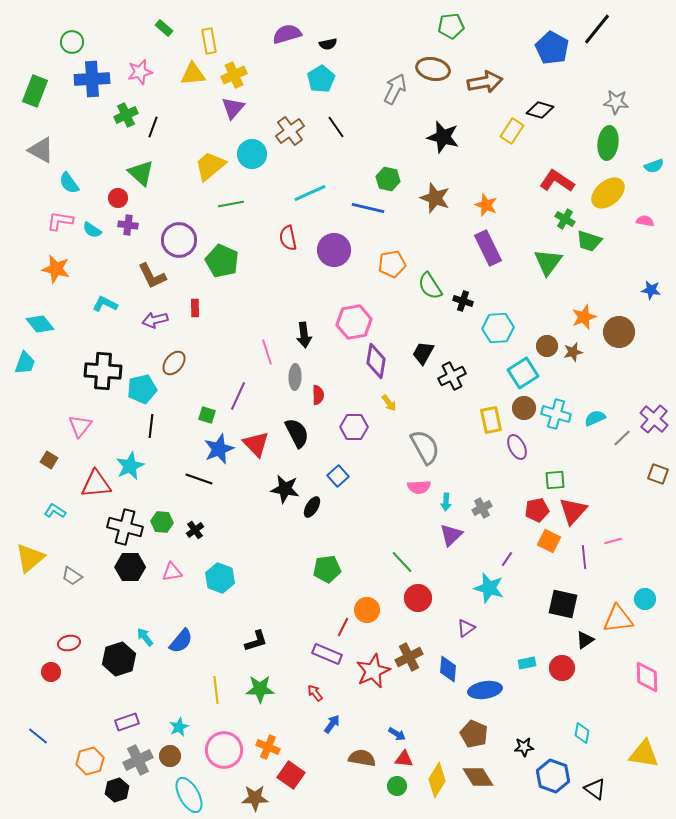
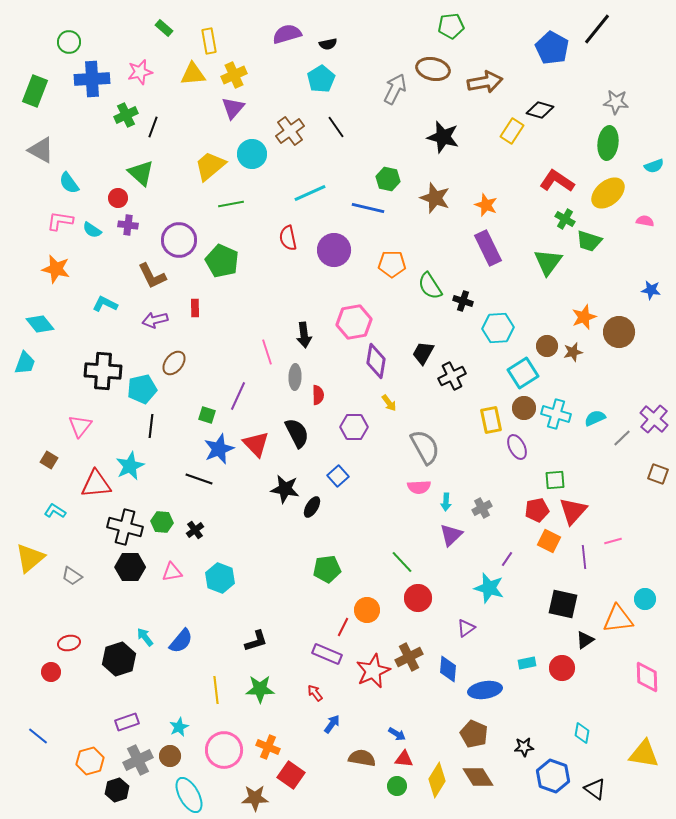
green circle at (72, 42): moved 3 px left
orange pentagon at (392, 264): rotated 12 degrees clockwise
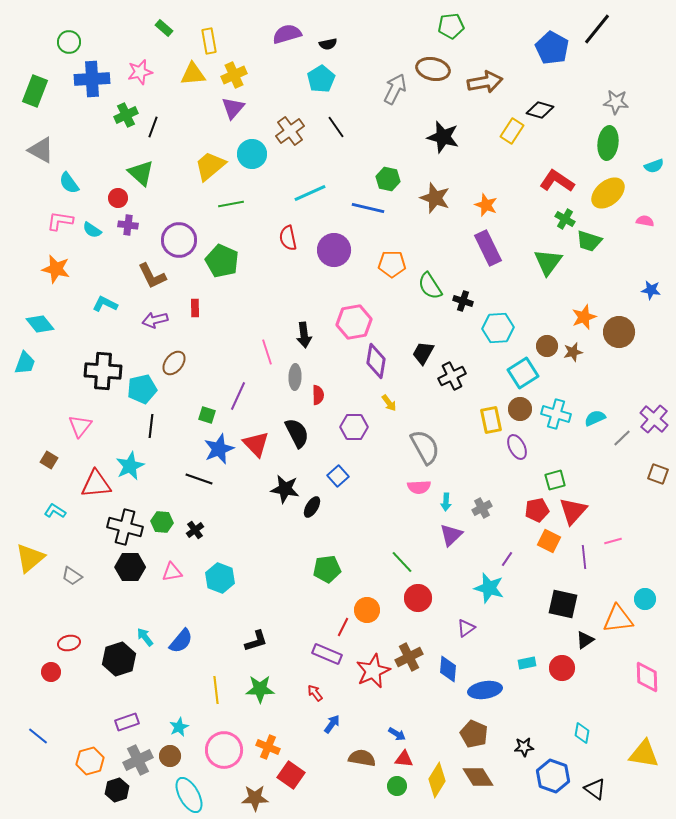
brown circle at (524, 408): moved 4 px left, 1 px down
green square at (555, 480): rotated 10 degrees counterclockwise
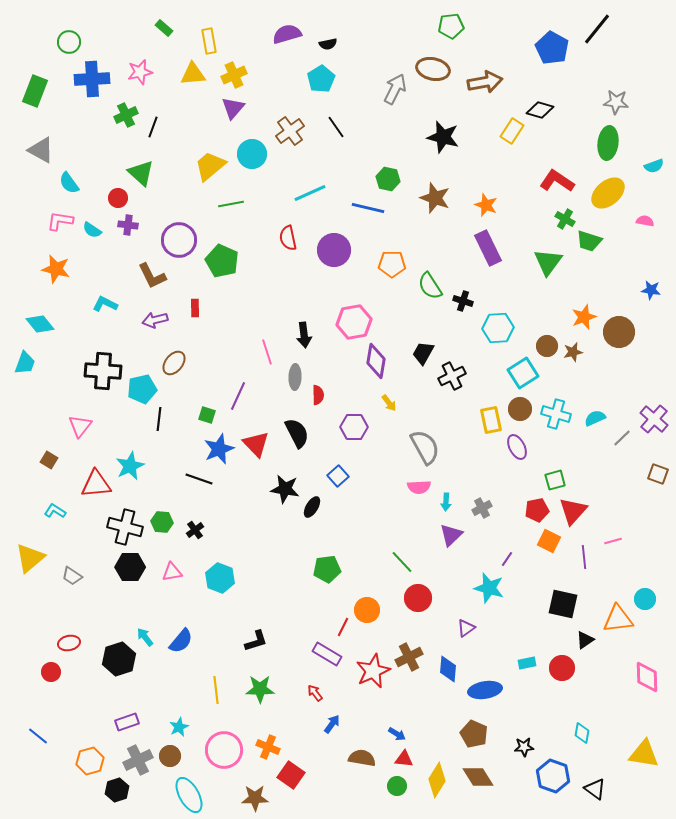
black line at (151, 426): moved 8 px right, 7 px up
purple rectangle at (327, 654): rotated 8 degrees clockwise
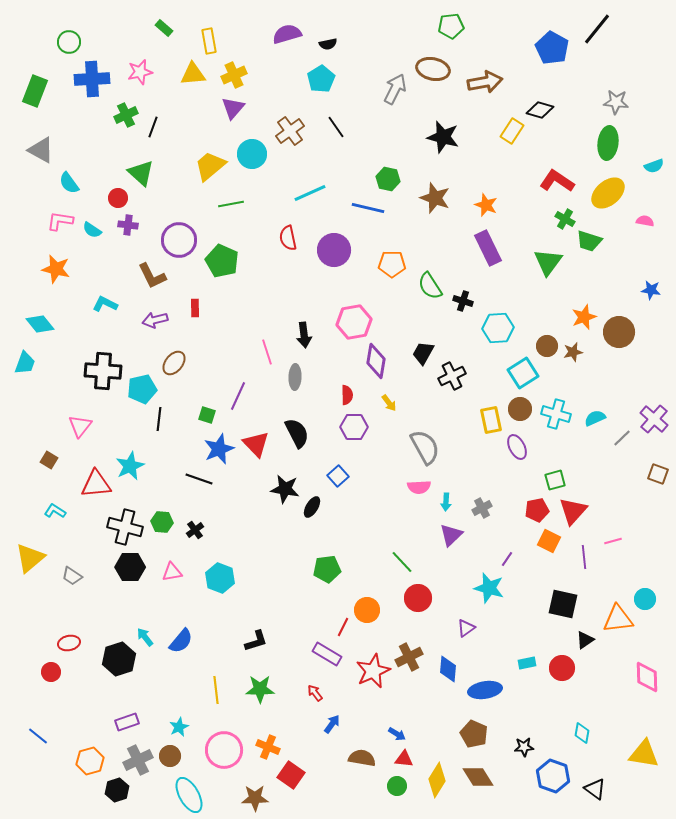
red semicircle at (318, 395): moved 29 px right
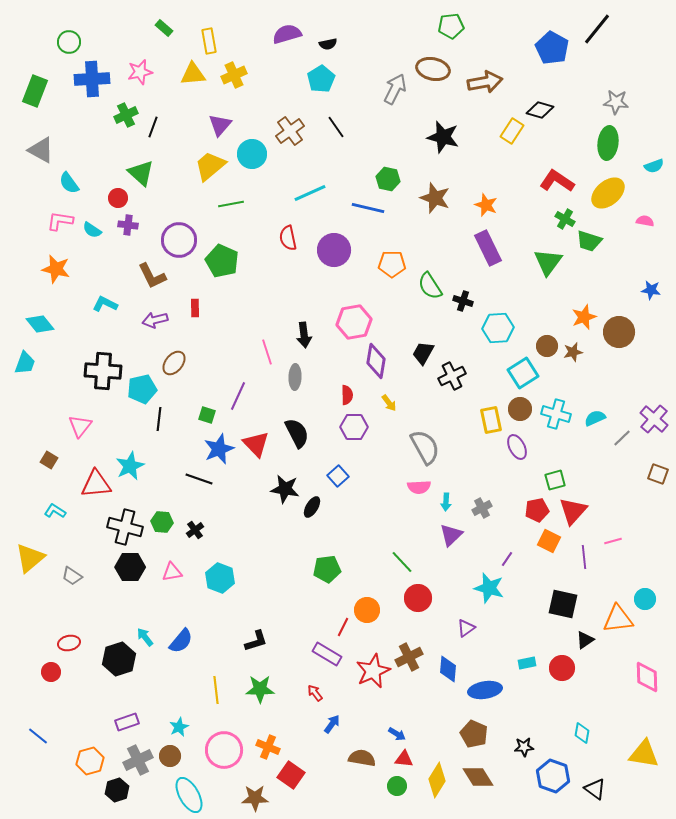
purple triangle at (233, 108): moved 13 px left, 17 px down
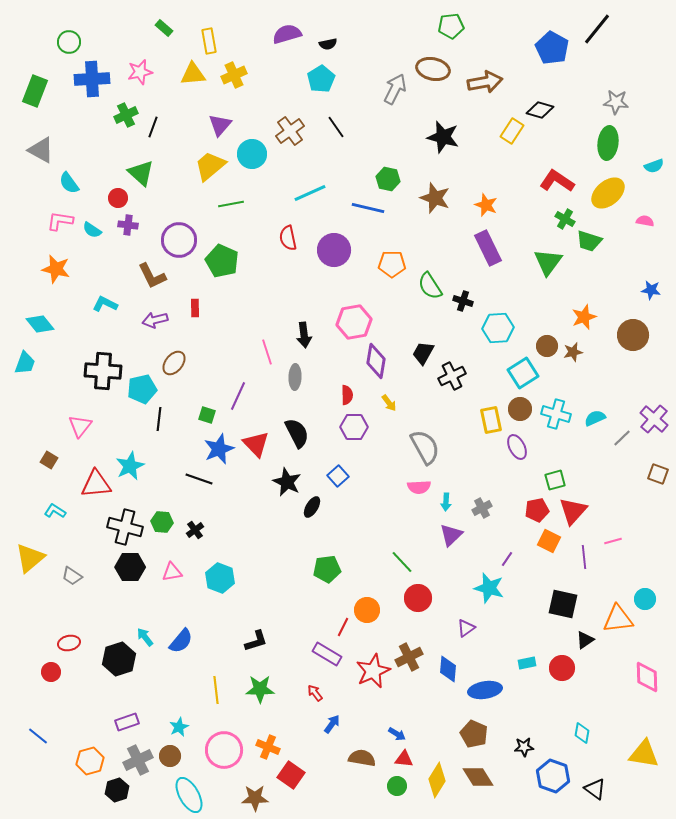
brown circle at (619, 332): moved 14 px right, 3 px down
black star at (285, 489): moved 2 px right, 7 px up; rotated 16 degrees clockwise
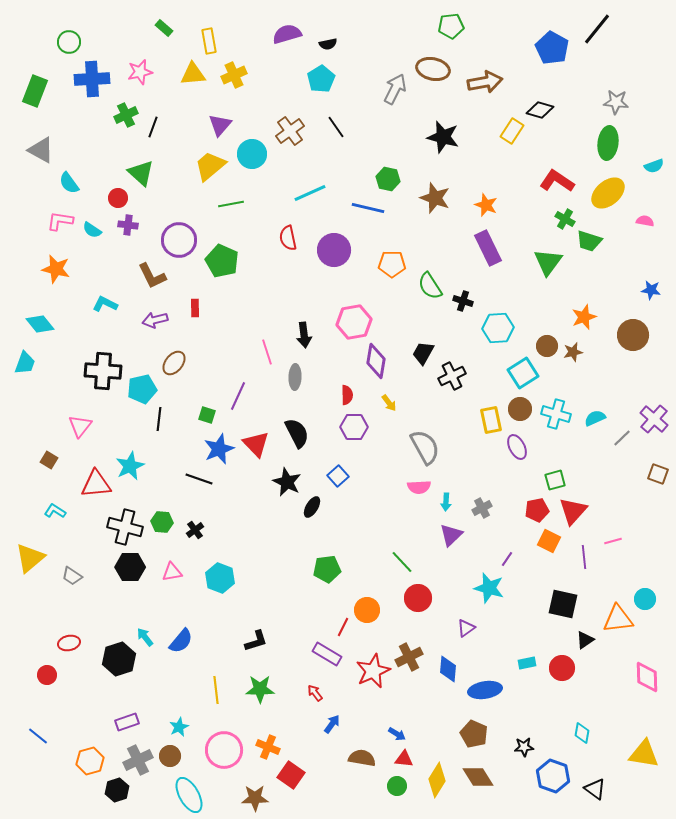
red circle at (51, 672): moved 4 px left, 3 px down
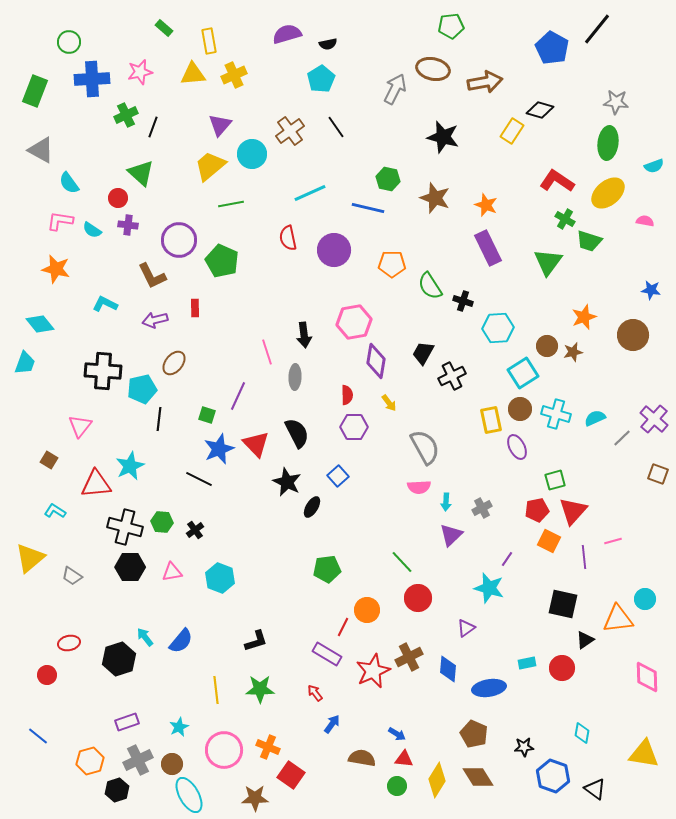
black line at (199, 479): rotated 8 degrees clockwise
blue ellipse at (485, 690): moved 4 px right, 2 px up
brown circle at (170, 756): moved 2 px right, 8 px down
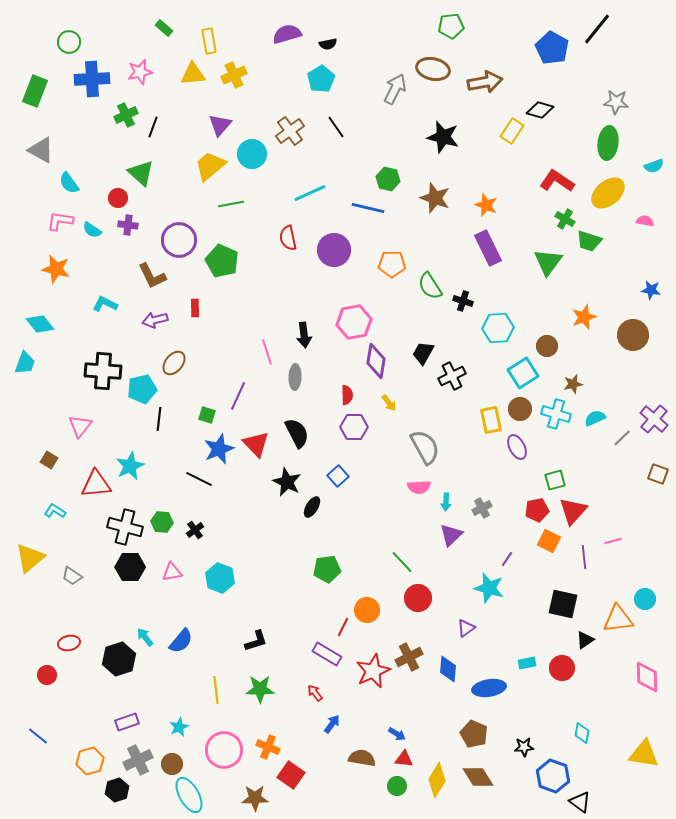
brown star at (573, 352): moved 32 px down
black triangle at (595, 789): moved 15 px left, 13 px down
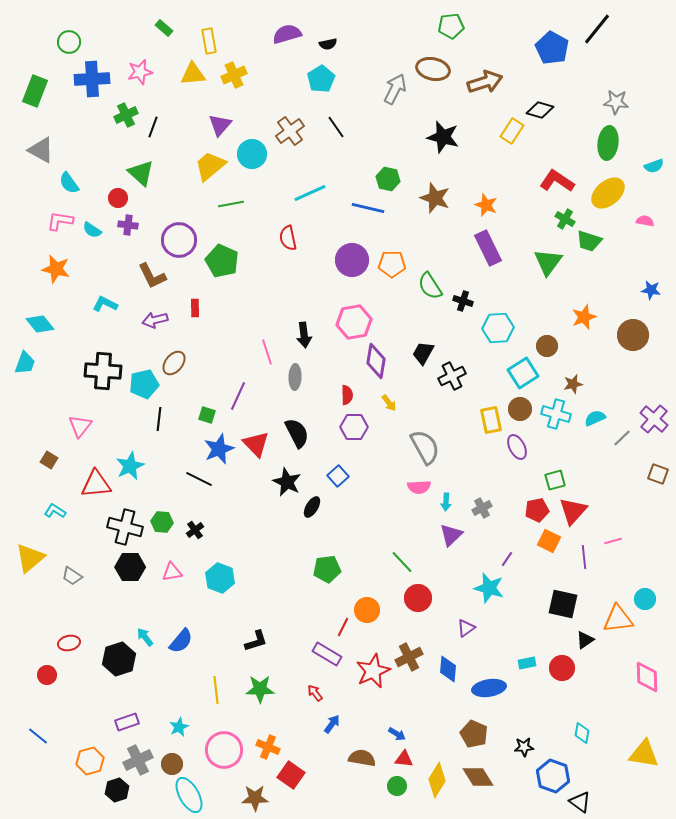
brown arrow at (485, 82): rotated 8 degrees counterclockwise
purple circle at (334, 250): moved 18 px right, 10 px down
cyan pentagon at (142, 389): moved 2 px right, 5 px up
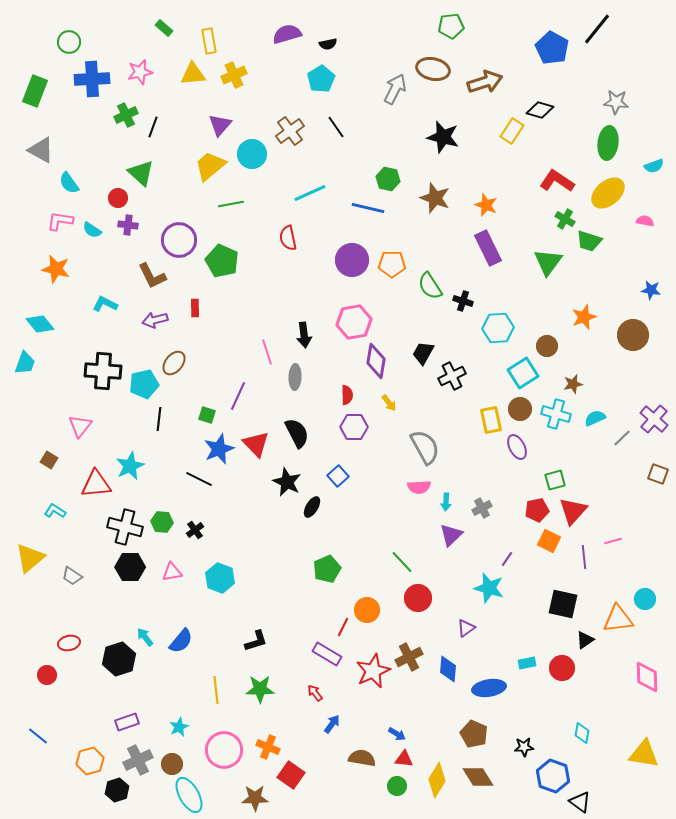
green pentagon at (327, 569): rotated 16 degrees counterclockwise
